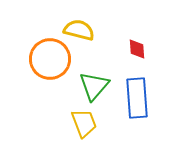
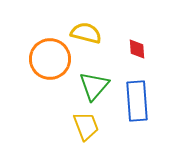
yellow semicircle: moved 7 px right, 3 px down
blue rectangle: moved 3 px down
yellow trapezoid: moved 2 px right, 3 px down
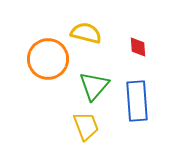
red diamond: moved 1 px right, 2 px up
orange circle: moved 2 px left
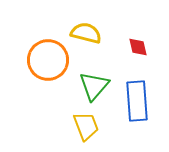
red diamond: rotated 10 degrees counterclockwise
orange circle: moved 1 px down
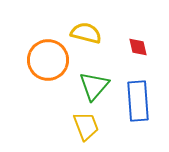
blue rectangle: moved 1 px right
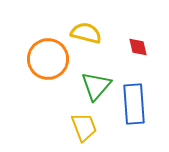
orange circle: moved 1 px up
green triangle: moved 2 px right
blue rectangle: moved 4 px left, 3 px down
yellow trapezoid: moved 2 px left, 1 px down
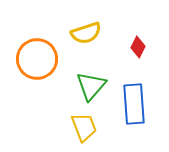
yellow semicircle: rotated 148 degrees clockwise
red diamond: rotated 40 degrees clockwise
orange circle: moved 11 px left
green triangle: moved 5 px left
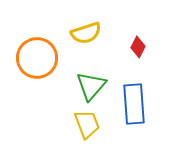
orange circle: moved 1 px up
yellow trapezoid: moved 3 px right, 3 px up
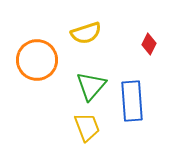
red diamond: moved 11 px right, 3 px up
orange circle: moved 2 px down
blue rectangle: moved 2 px left, 3 px up
yellow trapezoid: moved 3 px down
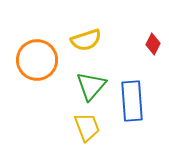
yellow semicircle: moved 7 px down
red diamond: moved 4 px right
